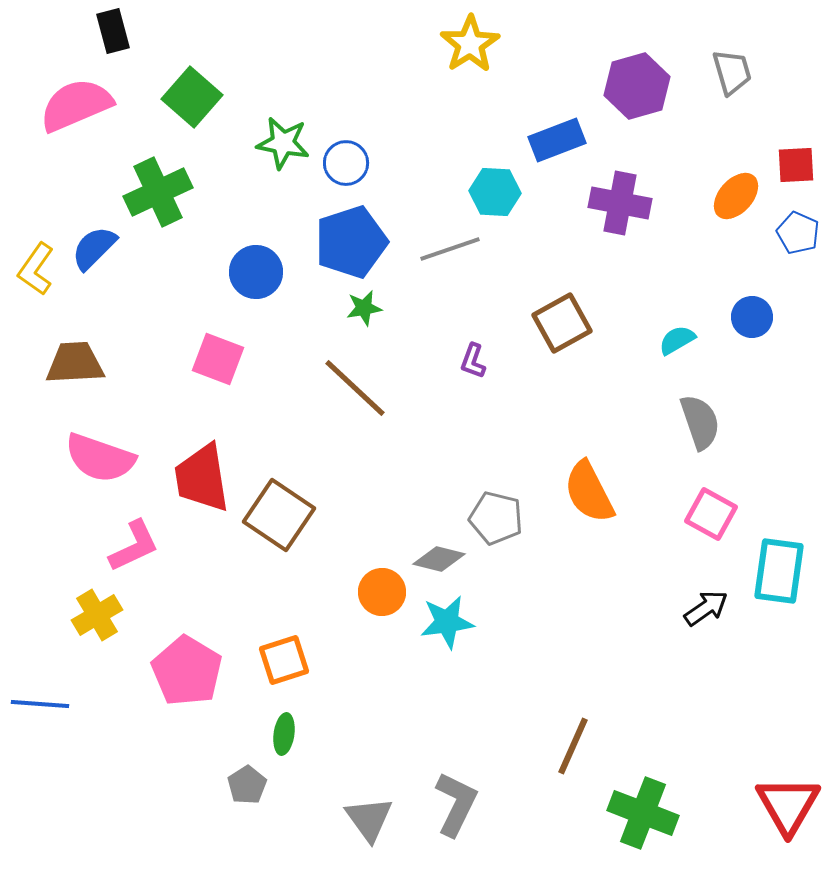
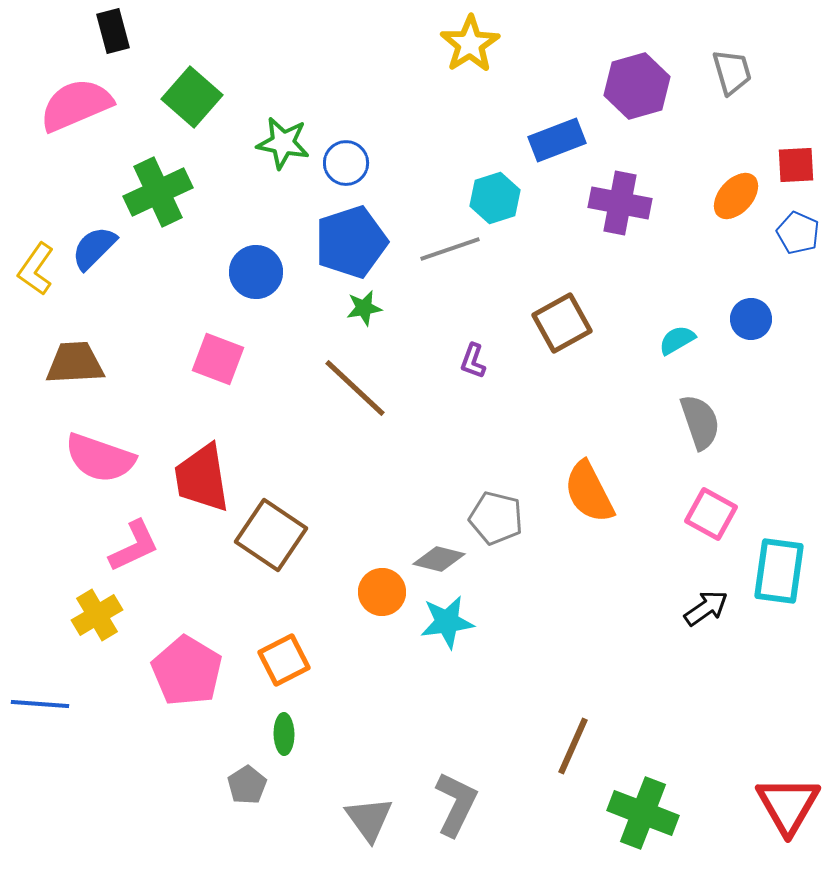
cyan hexagon at (495, 192): moved 6 px down; rotated 21 degrees counterclockwise
blue circle at (752, 317): moved 1 px left, 2 px down
brown square at (279, 515): moved 8 px left, 20 px down
orange square at (284, 660): rotated 9 degrees counterclockwise
green ellipse at (284, 734): rotated 9 degrees counterclockwise
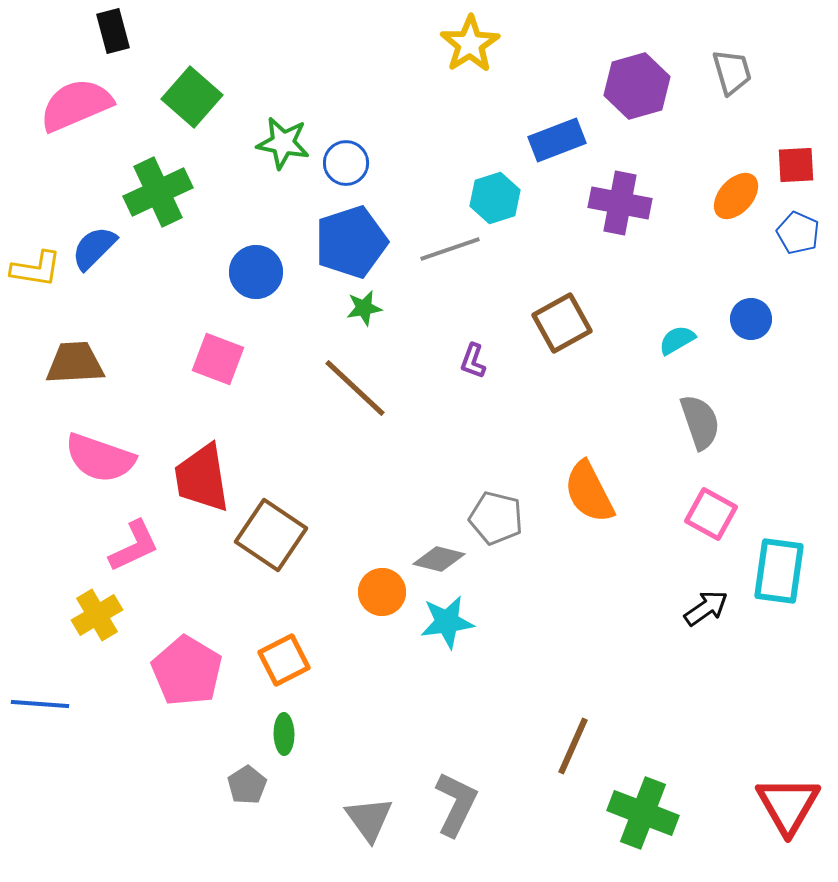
yellow L-shape at (36, 269): rotated 116 degrees counterclockwise
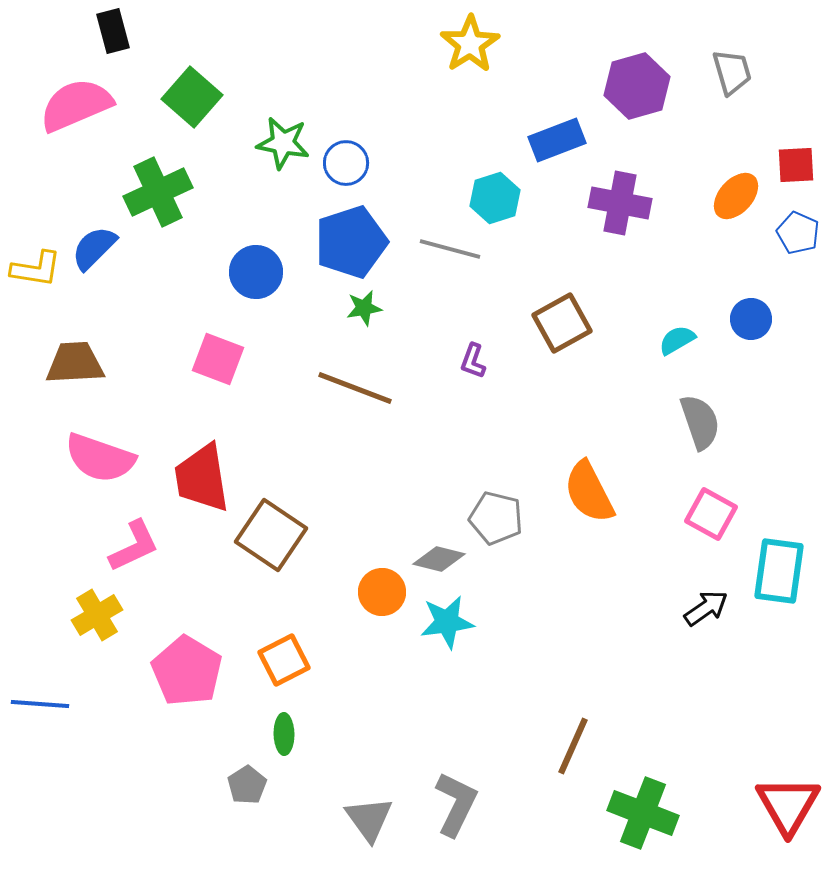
gray line at (450, 249): rotated 34 degrees clockwise
brown line at (355, 388): rotated 22 degrees counterclockwise
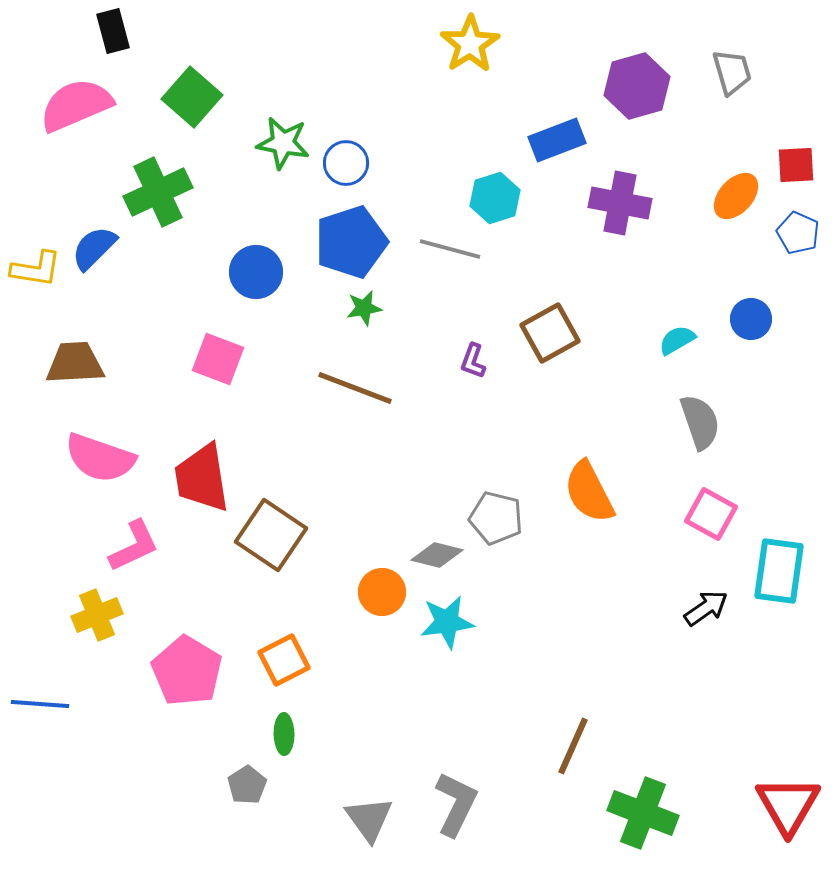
brown square at (562, 323): moved 12 px left, 10 px down
gray diamond at (439, 559): moved 2 px left, 4 px up
yellow cross at (97, 615): rotated 9 degrees clockwise
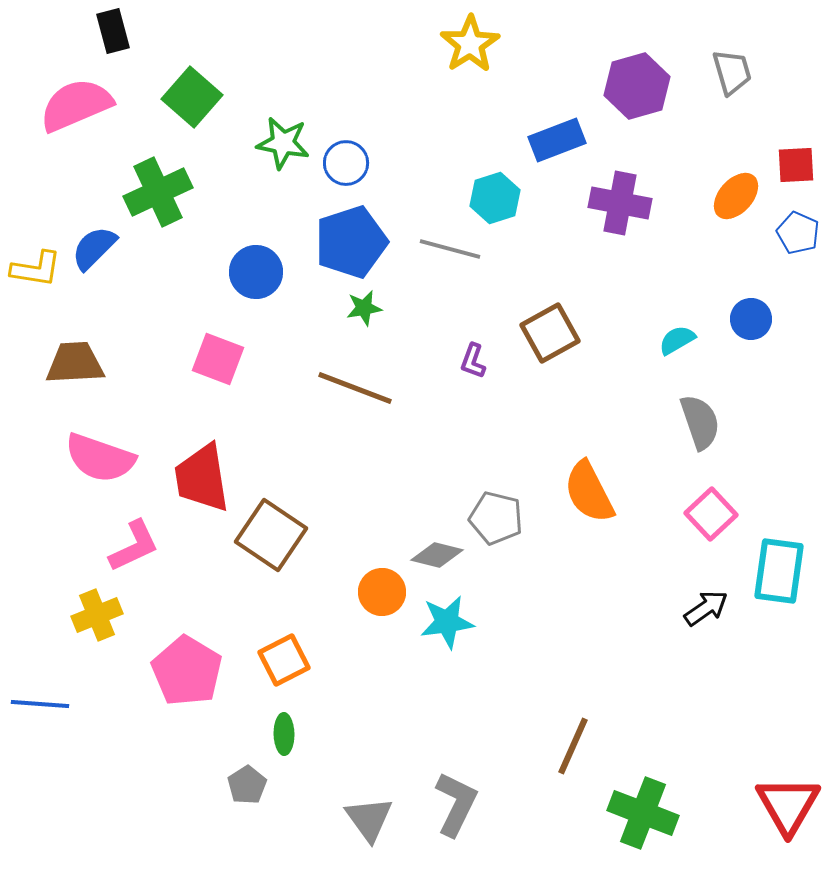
pink square at (711, 514): rotated 18 degrees clockwise
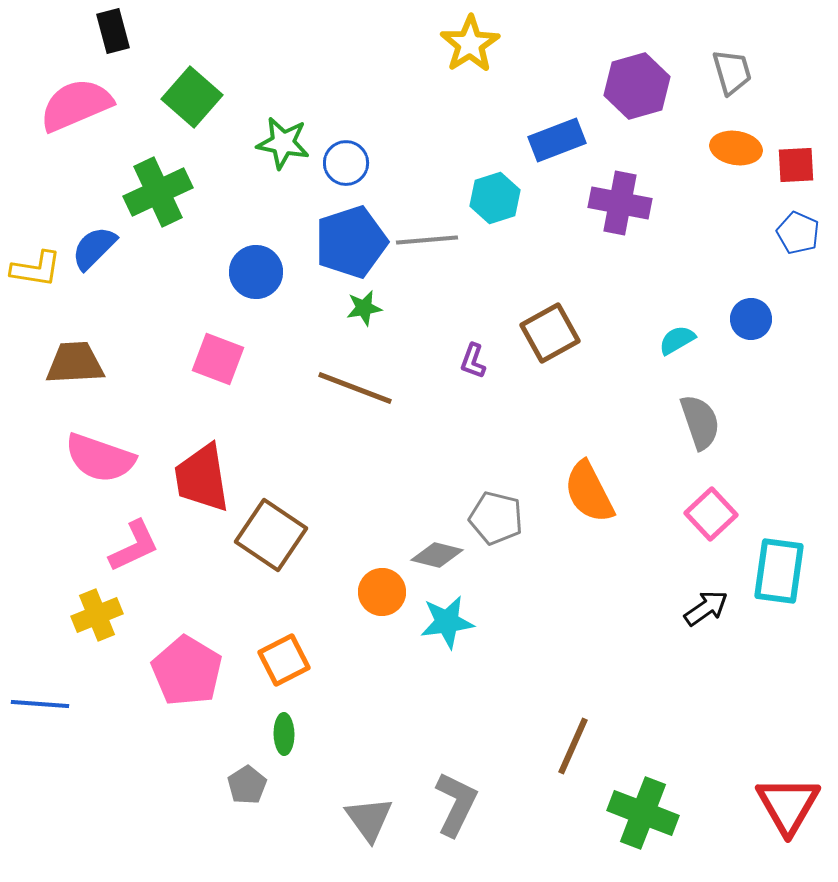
orange ellipse at (736, 196): moved 48 px up; rotated 57 degrees clockwise
gray line at (450, 249): moved 23 px left, 9 px up; rotated 20 degrees counterclockwise
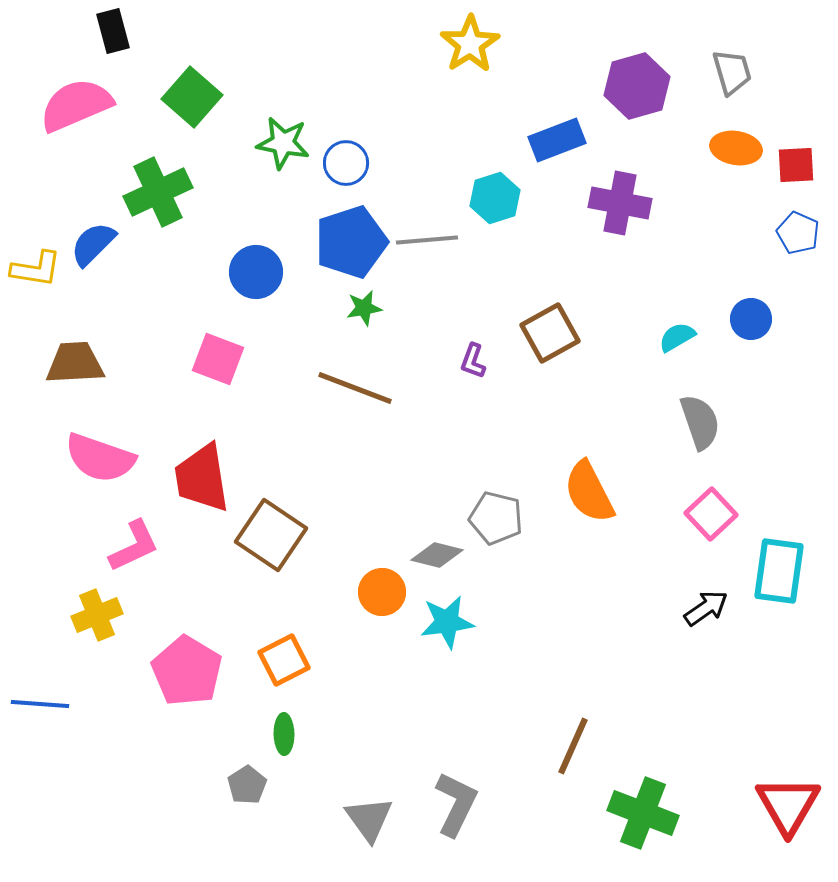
blue semicircle at (94, 248): moved 1 px left, 4 px up
cyan semicircle at (677, 340): moved 3 px up
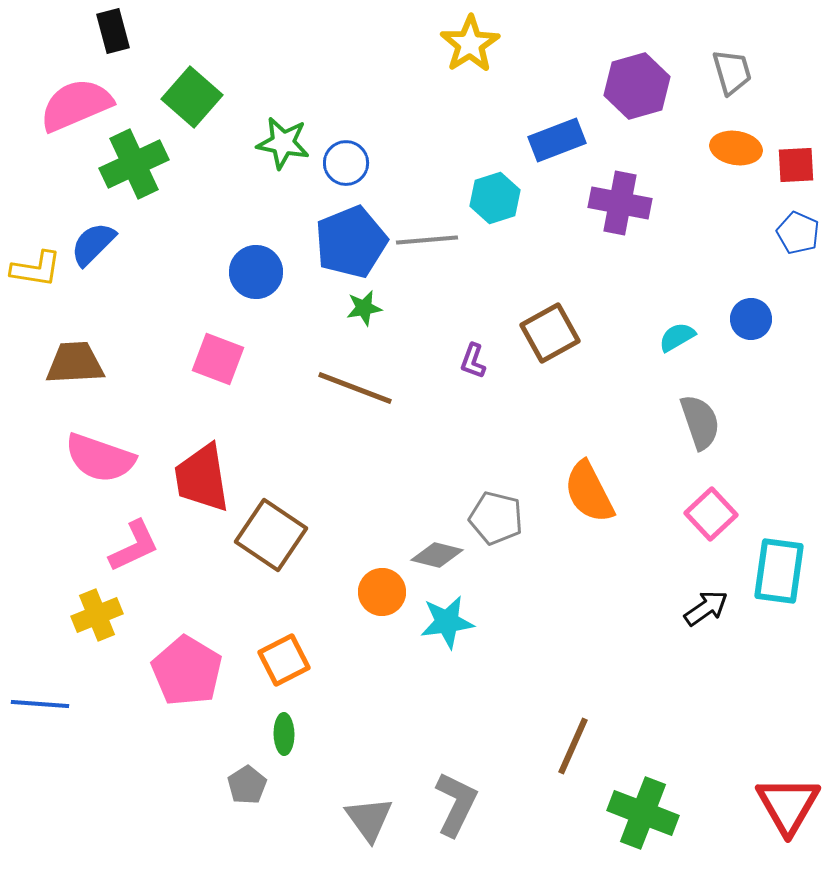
green cross at (158, 192): moved 24 px left, 28 px up
blue pentagon at (351, 242): rotated 4 degrees counterclockwise
